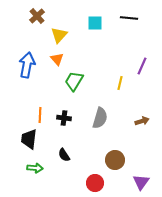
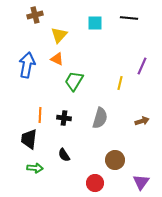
brown cross: moved 2 px left, 1 px up; rotated 28 degrees clockwise
orange triangle: rotated 24 degrees counterclockwise
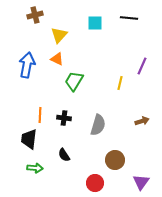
gray semicircle: moved 2 px left, 7 px down
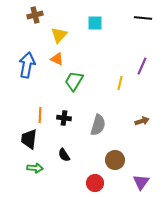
black line: moved 14 px right
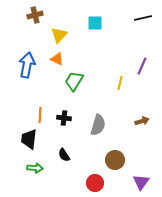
black line: rotated 18 degrees counterclockwise
